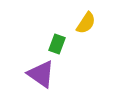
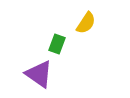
purple triangle: moved 2 px left
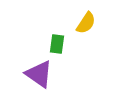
green rectangle: rotated 12 degrees counterclockwise
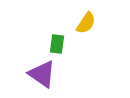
purple triangle: moved 3 px right
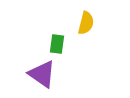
yellow semicircle: rotated 20 degrees counterclockwise
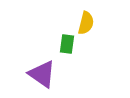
green rectangle: moved 10 px right
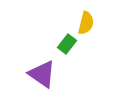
green rectangle: rotated 30 degrees clockwise
